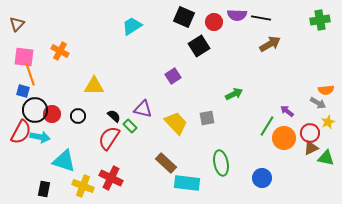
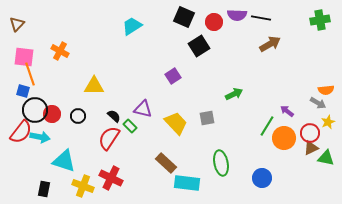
red semicircle at (21, 132): rotated 10 degrees clockwise
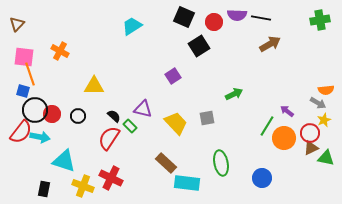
yellow star at (328, 122): moved 4 px left, 2 px up
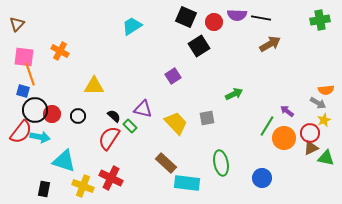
black square at (184, 17): moved 2 px right
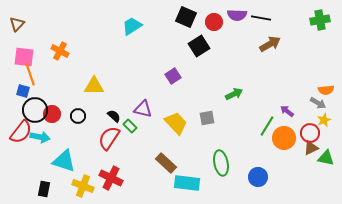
blue circle at (262, 178): moved 4 px left, 1 px up
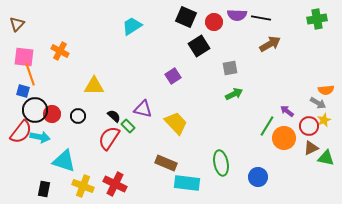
green cross at (320, 20): moved 3 px left, 1 px up
gray square at (207, 118): moved 23 px right, 50 px up
green rectangle at (130, 126): moved 2 px left
red circle at (310, 133): moved 1 px left, 7 px up
brown rectangle at (166, 163): rotated 20 degrees counterclockwise
red cross at (111, 178): moved 4 px right, 6 px down
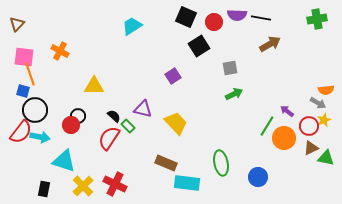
red circle at (52, 114): moved 19 px right, 11 px down
yellow cross at (83, 186): rotated 25 degrees clockwise
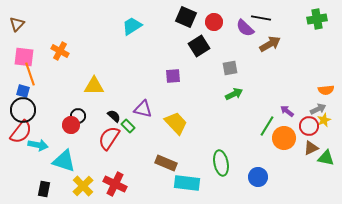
purple semicircle at (237, 15): moved 8 px right, 13 px down; rotated 42 degrees clockwise
purple square at (173, 76): rotated 28 degrees clockwise
gray arrow at (318, 103): moved 6 px down; rotated 56 degrees counterclockwise
black circle at (35, 110): moved 12 px left
cyan arrow at (40, 137): moved 2 px left, 8 px down
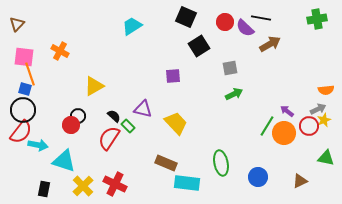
red circle at (214, 22): moved 11 px right
yellow triangle at (94, 86): rotated 30 degrees counterclockwise
blue square at (23, 91): moved 2 px right, 2 px up
orange circle at (284, 138): moved 5 px up
brown triangle at (311, 148): moved 11 px left, 33 px down
